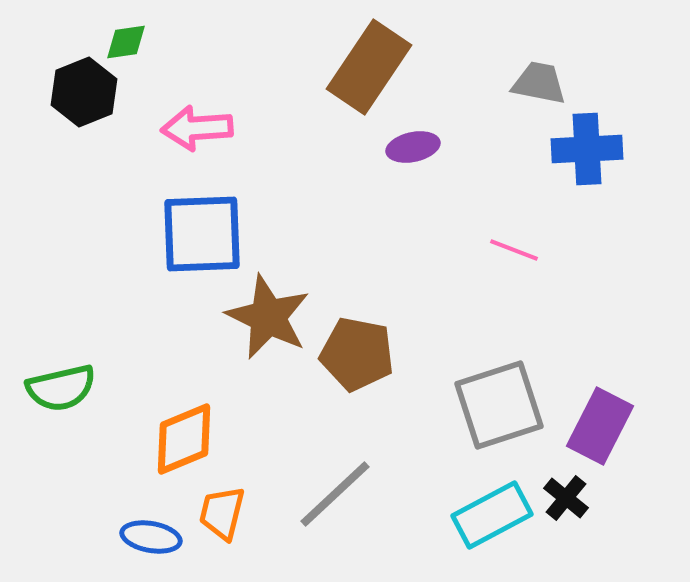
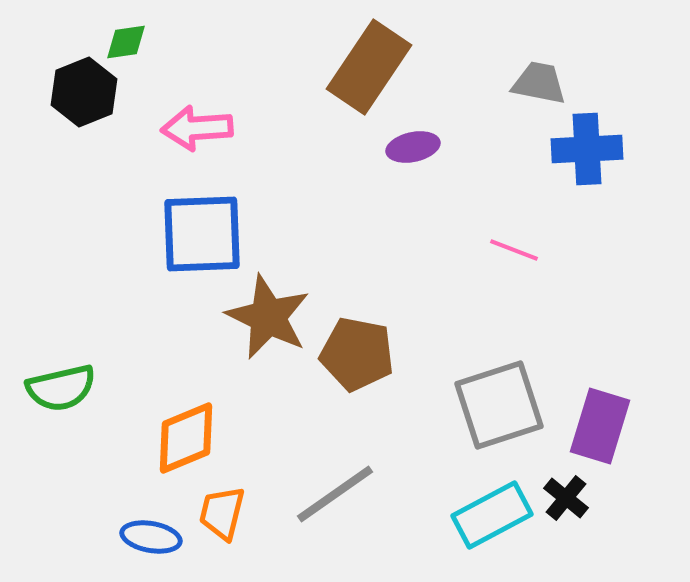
purple rectangle: rotated 10 degrees counterclockwise
orange diamond: moved 2 px right, 1 px up
gray line: rotated 8 degrees clockwise
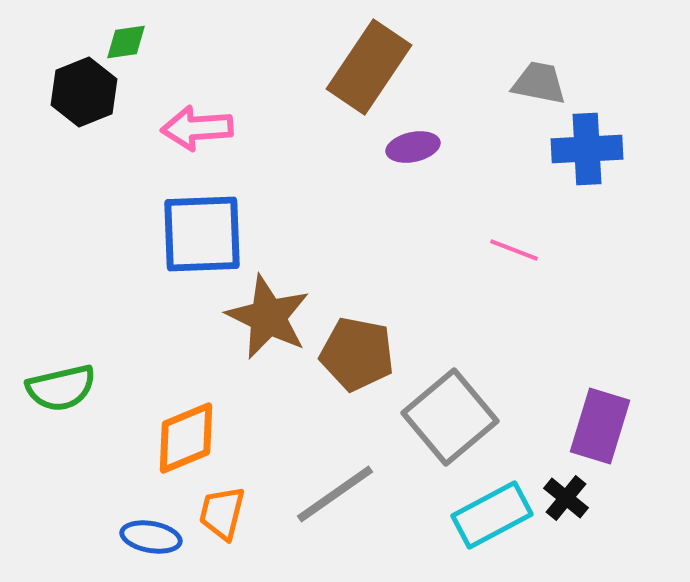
gray square: moved 49 px left, 12 px down; rotated 22 degrees counterclockwise
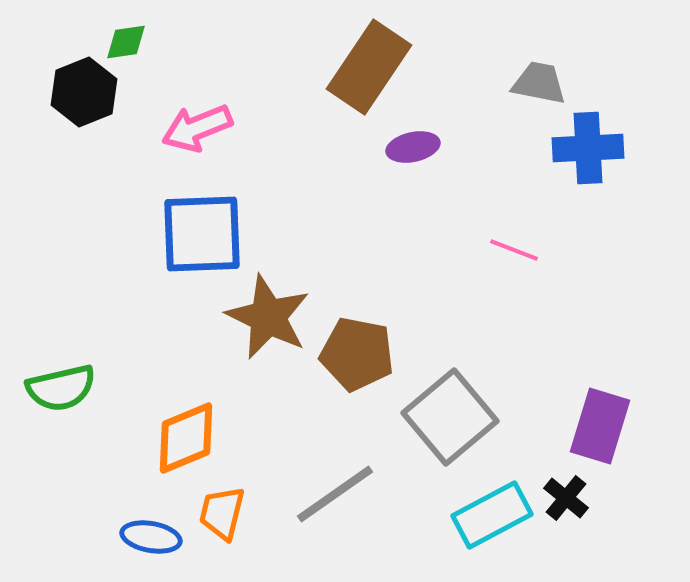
pink arrow: rotated 18 degrees counterclockwise
blue cross: moved 1 px right, 1 px up
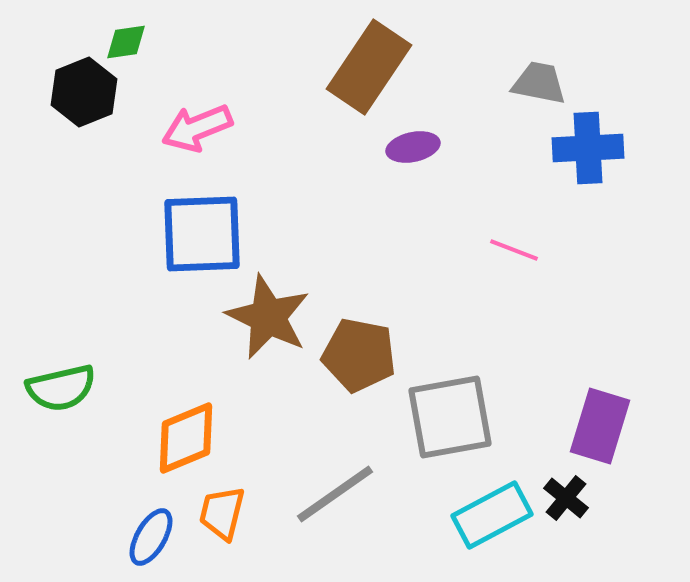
brown pentagon: moved 2 px right, 1 px down
gray square: rotated 30 degrees clockwise
blue ellipse: rotated 70 degrees counterclockwise
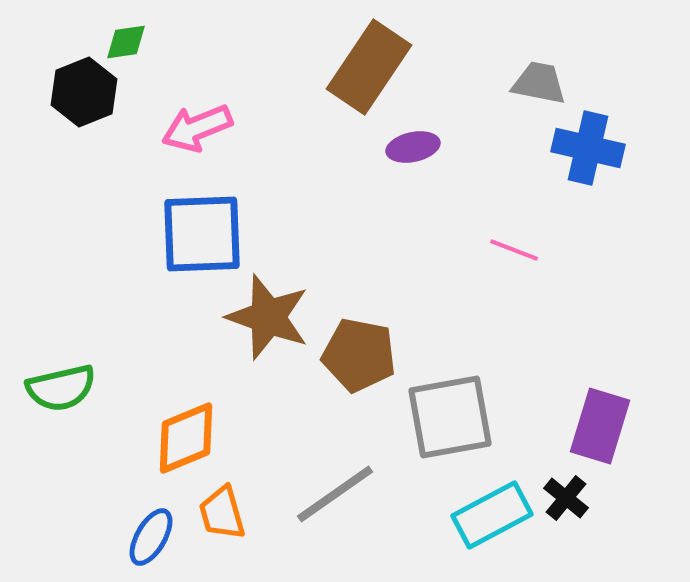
blue cross: rotated 16 degrees clockwise
brown star: rotated 6 degrees counterclockwise
orange trapezoid: rotated 30 degrees counterclockwise
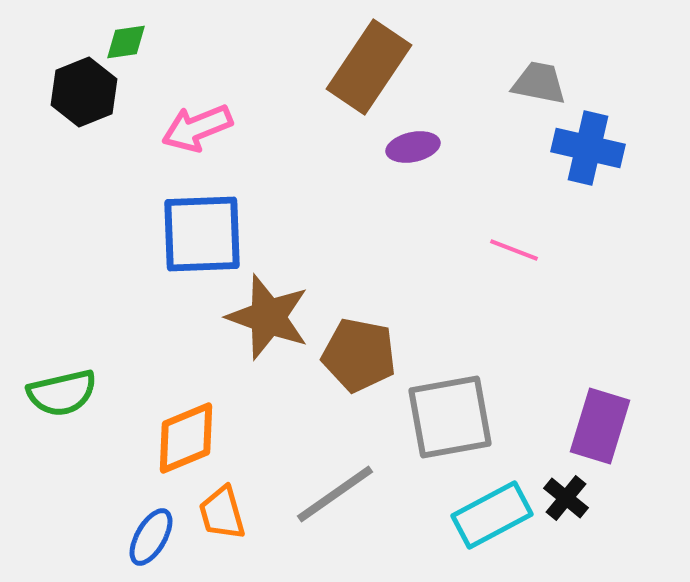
green semicircle: moved 1 px right, 5 px down
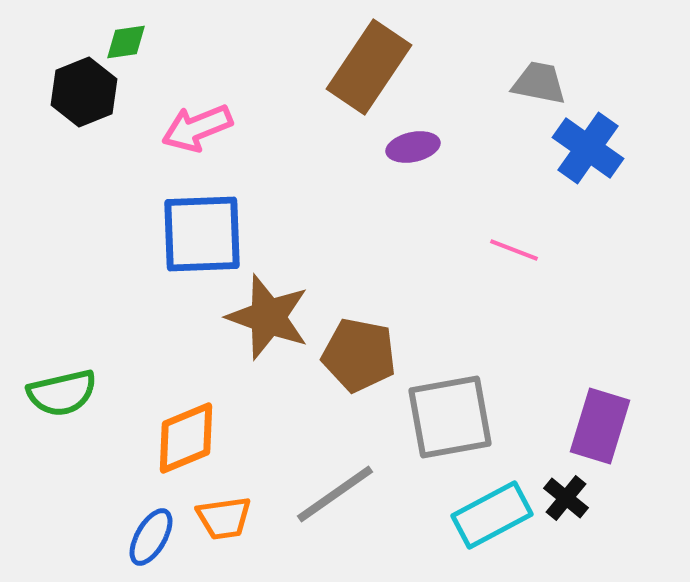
blue cross: rotated 22 degrees clockwise
orange trapezoid: moved 2 px right, 5 px down; rotated 82 degrees counterclockwise
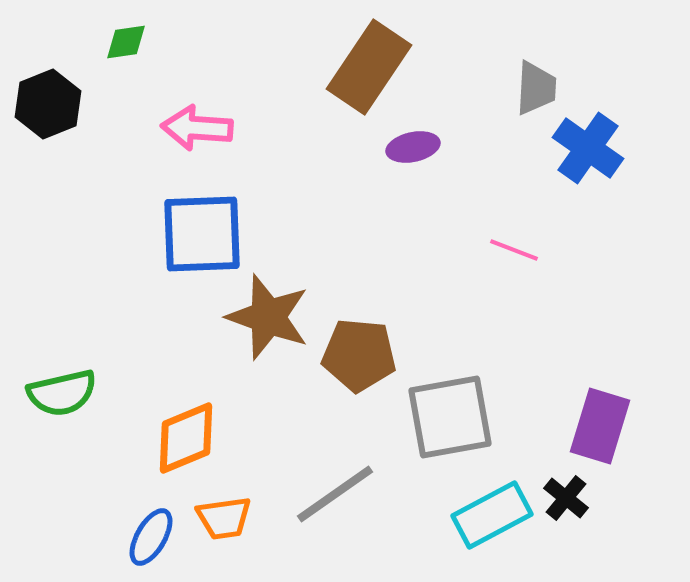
gray trapezoid: moved 3 px left, 5 px down; rotated 82 degrees clockwise
black hexagon: moved 36 px left, 12 px down
pink arrow: rotated 26 degrees clockwise
brown pentagon: rotated 6 degrees counterclockwise
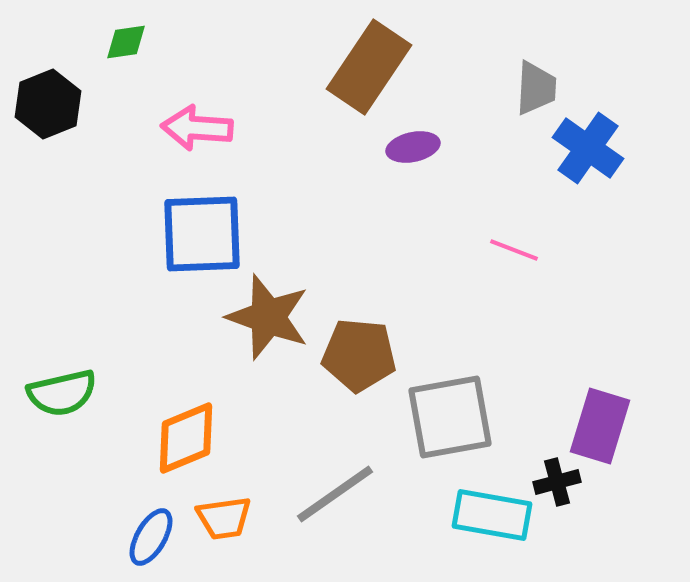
black cross: moved 9 px left, 16 px up; rotated 36 degrees clockwise
cyan rectangle: rotated 38 degrees clockwise
